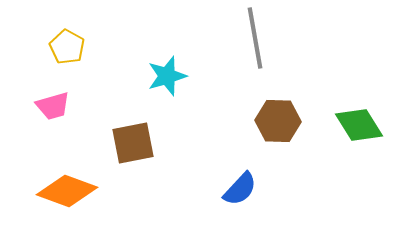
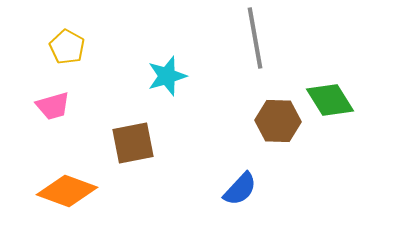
green diamond: moved 29 px left, 25 px up
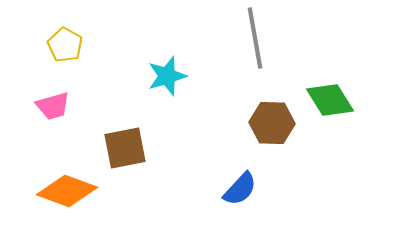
yellow pentagon: moved 2 px left, 2 px up
brown hexagon: moved 6 px left, 2 px down
brown square: moved 8 px left, 5 px down
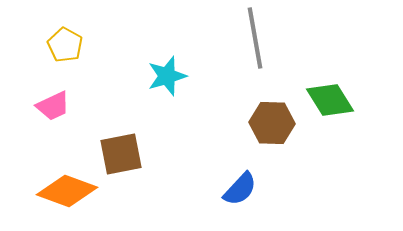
pink trapezoid: rotated 9 degrees counterclockwise
brown square: moved 4 px left, 6 px down
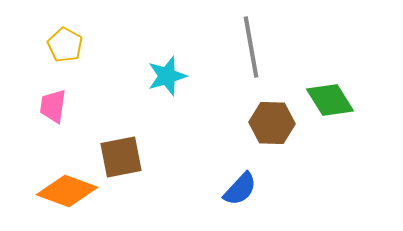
gray line: moved 4 px left, 9 px down
pink trapezoid: rotated 123 degrees clockwise
brown square: moved 3 px down
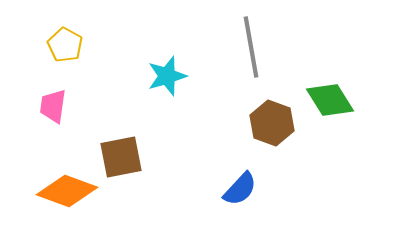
brown hexagon: rotated 18 degrees clockwise
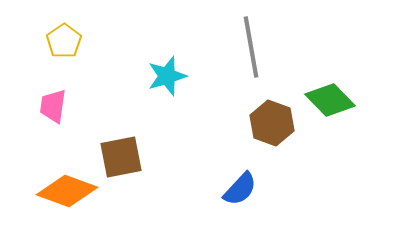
yellow pentagon: moved 1 px left, 4 px up; rotated 8 degrees clockwise
green diamond: rotated 12 degrees counterclockwise
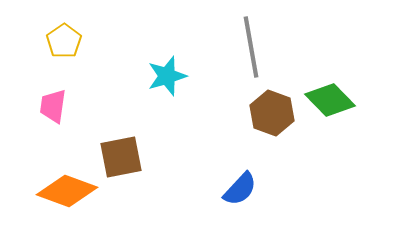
brown hexagon: moved 10 px up
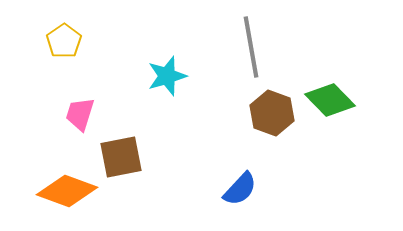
pink trapezoid: moved 27 px right, 8 px down; rotated 9 degrees clockwise
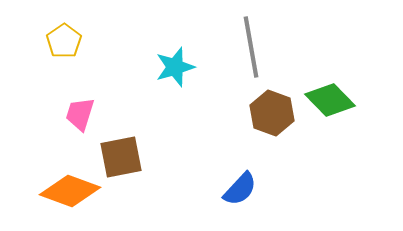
cyan star: moved 8 px right, 9 px up
orange diamond: moved 3 px right
